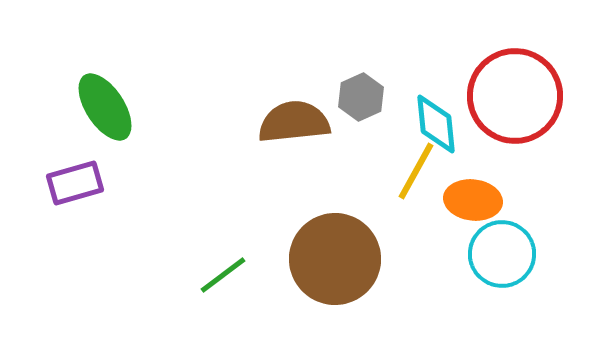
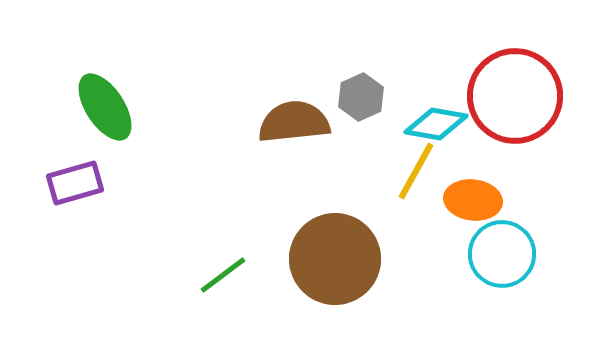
cyan diamond: rotated 74 degrees counterclockwise
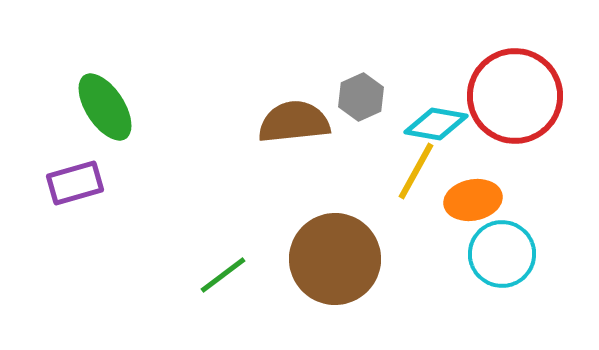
orange ellipse: rotated 18 degrees counterclockwise
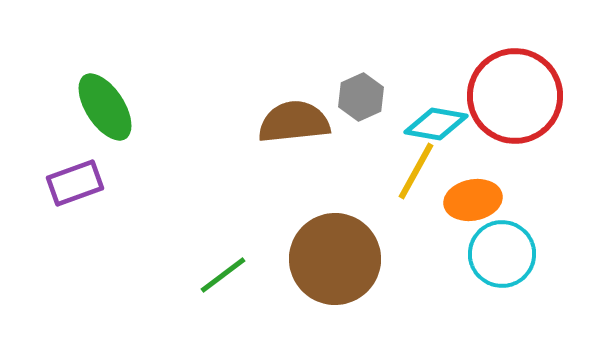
purple rectangle: rotated 4 degrees counterclockwise
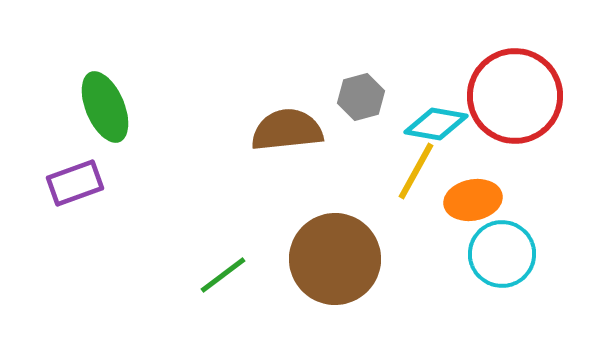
gray hexagon: rotated 9 degrees clockwise
green ellipse: rotated 10 degrees clockwise
brown semicircle: moved 7 px left, 8 px down
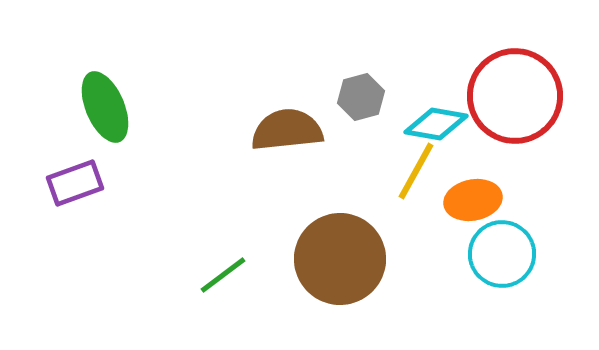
brown circle: moved 5 px right
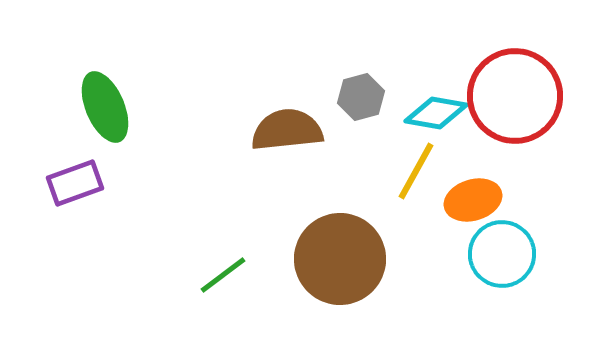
cyan diamond: moved 11 px up
orange ellipse: rotated 6 degrees counterclockwise
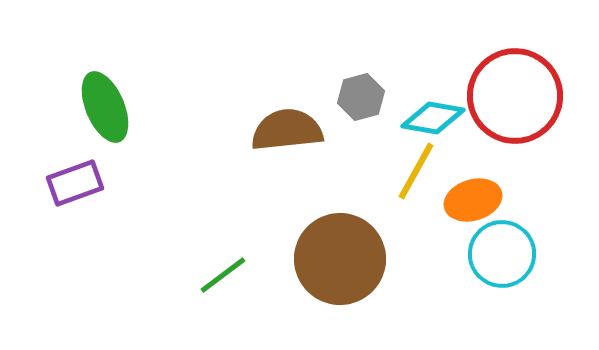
cyan diamond: moved 3 px left, 5 px down
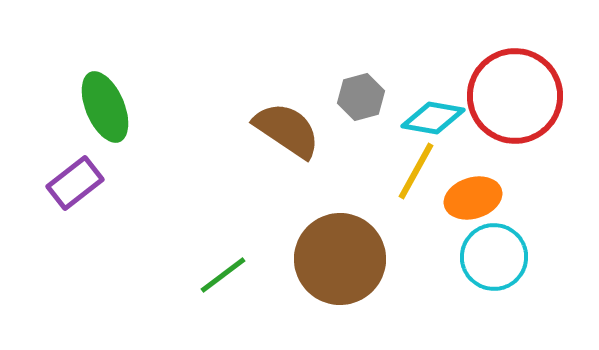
brown semicircle: rotated 40 degrees clockwise
purple rectangle: rotated 18 degrees counterclockwise
orange ellipse: moved 2 px up
cyan circle: moved 8 px left, 3 px down
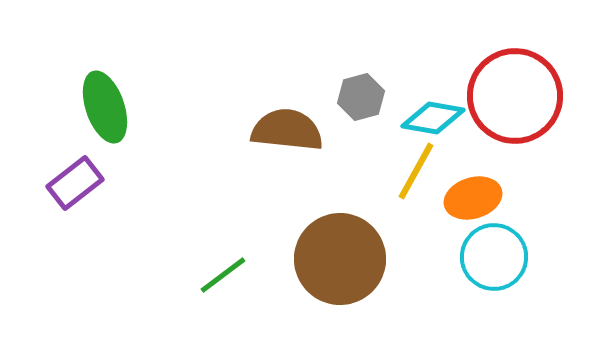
green ellipse: rotated 4 degrees clockwise
brown semicircle: rotated 28 degrees counterclockwise
